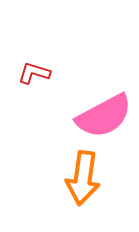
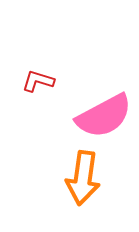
red L-shape: moved 4 px right, 8 px down
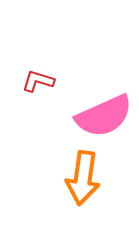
pink semicircle: rotated 4 degrees clockwise
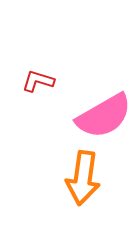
pink semicircle: rotated 6 degrees counterclockwise
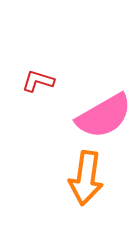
orange arrow: moved 3 px right
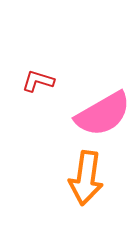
pink semicircle: moved 1 px left, 2 px up
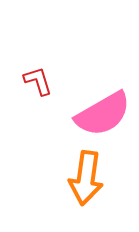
red L-shape: rotated 56 degrees clockwise
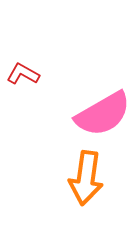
red L-shape: moved 15 px left, 7 px up; rotated 44 degrees counterclockwise
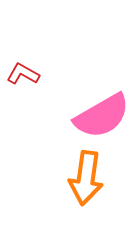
pink semicircle: moved 1 px left, 2 px down
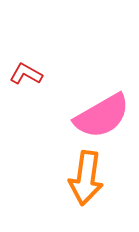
red L-shape: moved 3 px right
